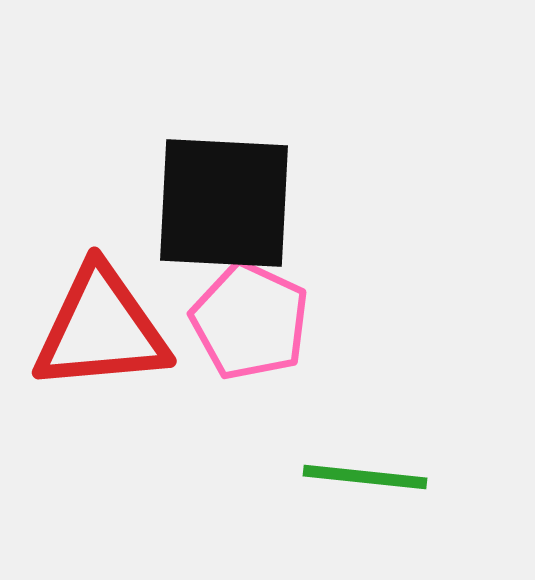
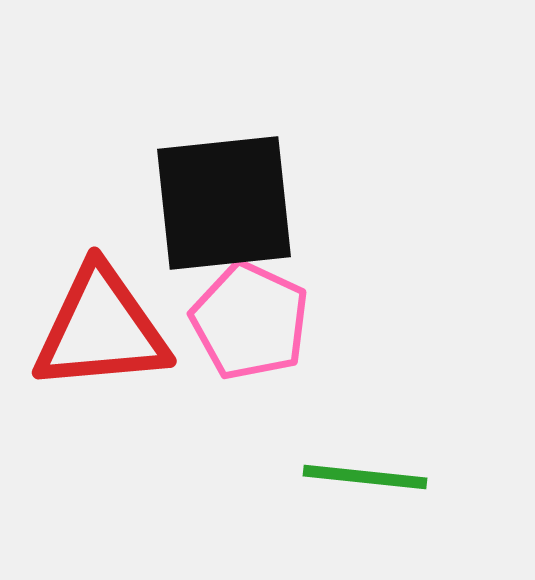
black square: rotated 9 degrees counterclockwise
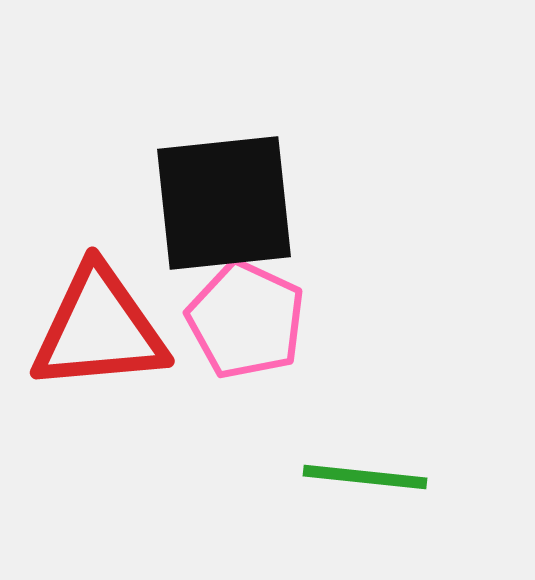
pink pentagon: moved 4 px left, 1 px up
red triangle: moved 2 px left
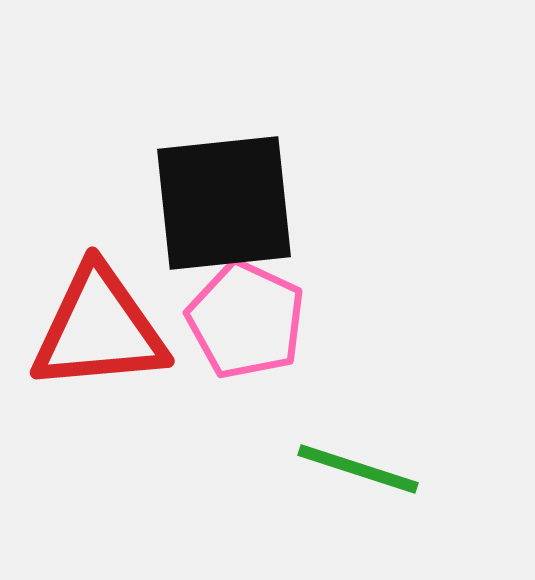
green line: moved 7 px left, 8 px up; rotated 12 degrees clockwise
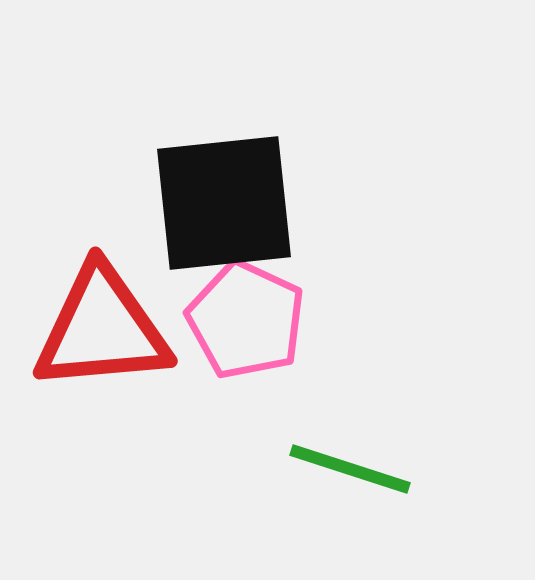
red triangle: moved 3 px right
green line: moved 8 px left
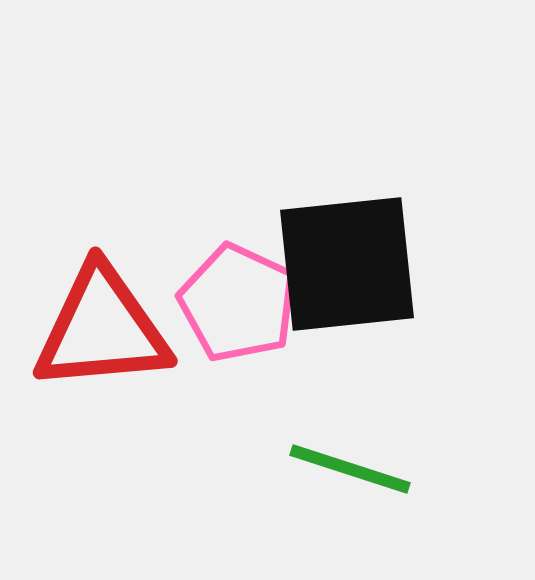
black square: moved 123 px right, 61 px down
pink pentagon: moved 8 px left, 17 px up
